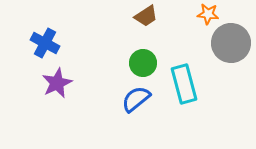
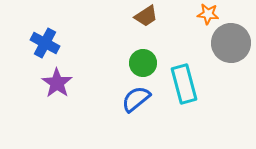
purple star: rotated 12 degrees counterclockwise
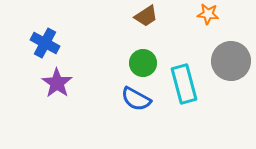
gray circle: moved 18 px down
blue semicircle: rotated 112 degrees counterclockwise
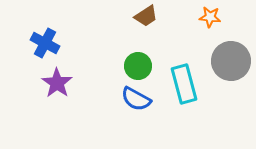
orange star: moved 2 px right, 3 px down
green circle: moved 5 px left, 3 px down
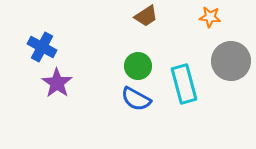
blue cross: moved 3 px left, 4 px down
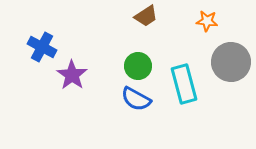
orange star: moved 3 px left, 4 px down
gray circle: moved 1 px down
purple star: moved 15 px right, 8 px up
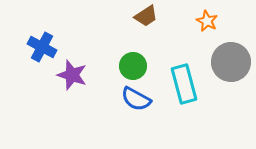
orange star: rotated 20 degrees clockwise
green circle: moved 5 px left
purple star: rotated 16 degrees counterclockwise
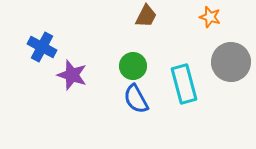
brown trapezoid: rotated 30 degrees counterclockwise
orange star: moved 3 px right, 4 px up; rotated 10 degrees counterclockwise
blue semicircle: rotated 32 degrees clockwise
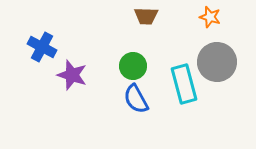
brown trapezoid: rotated 65 degrees clockwise
gray circle: moved 14 px left
